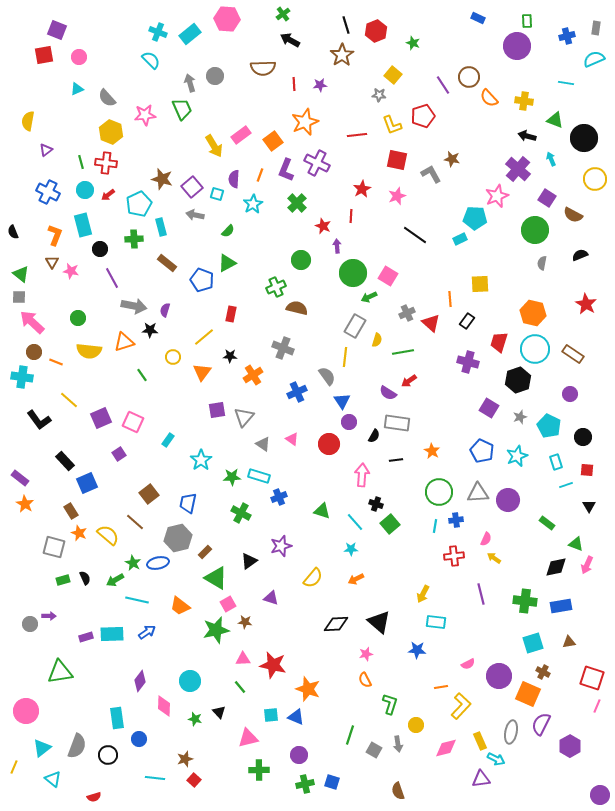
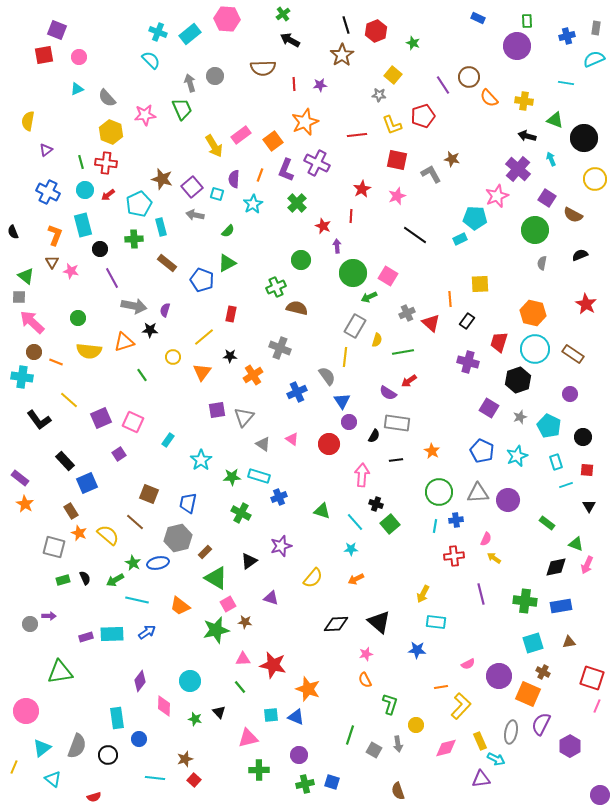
green triangle at (21, 274): moved 5 px right, 2 px down
gray cross at (283, 348): moved 3 px left
brown square at (149, 494): rotated 30 degrees counterclockwise
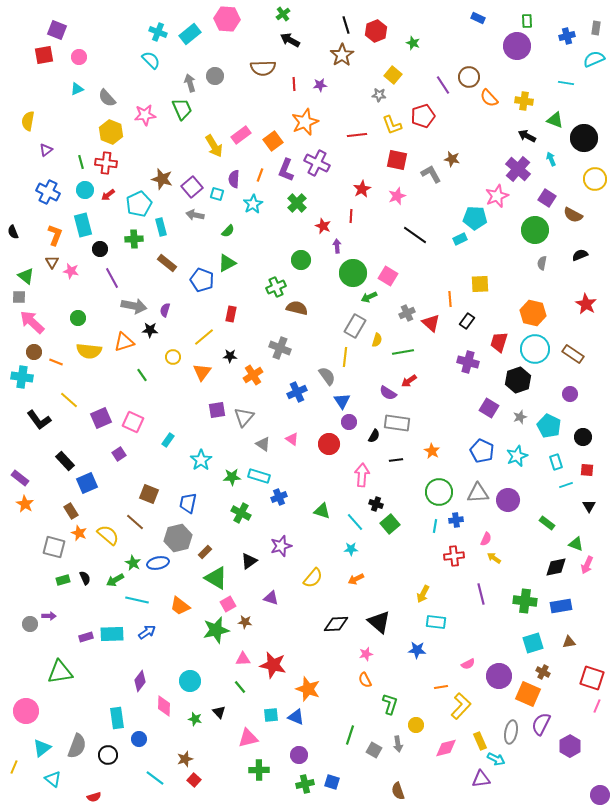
black arrow at (527, 136): rotated 12 degrees clockwise
cyan line at (155, 778): rotated 30 degrees clockwise
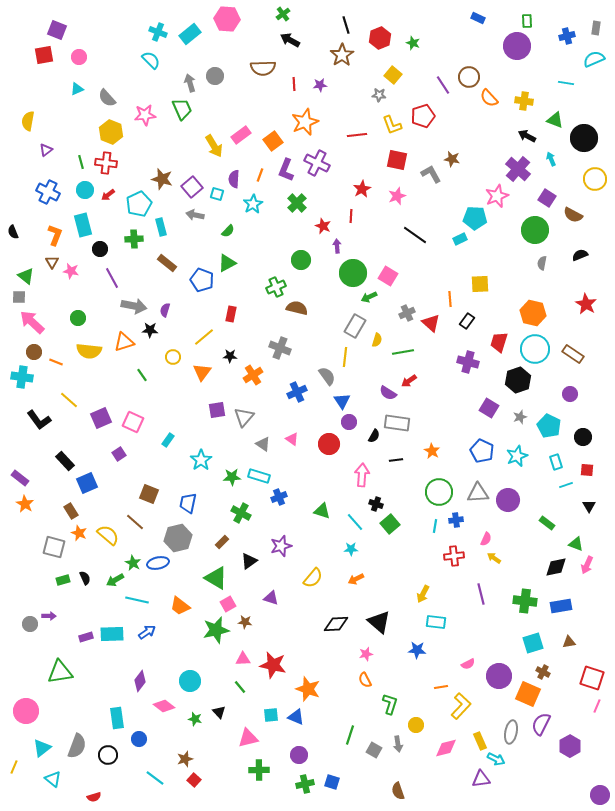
red hexagon at (376, 31): moved 4 px right, 7 px down
brown rectangle at (205, 552): moved 17 px right, 10 px up
pink diamond at (164, 706): rotated 55 degrees counterclockwise
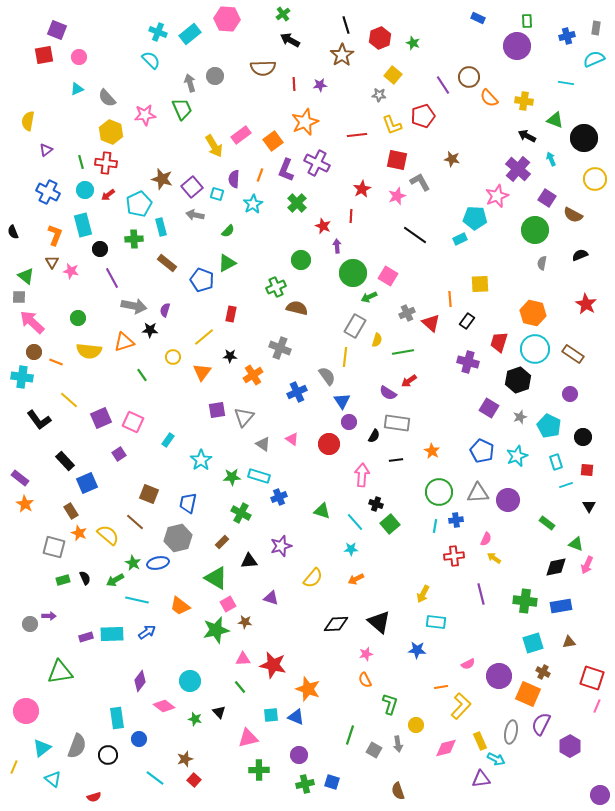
gray L-shape at (431, 174): moved 11 px left, 8 px down
black triangle at (249, 561): rotated 30 degrees clockwise
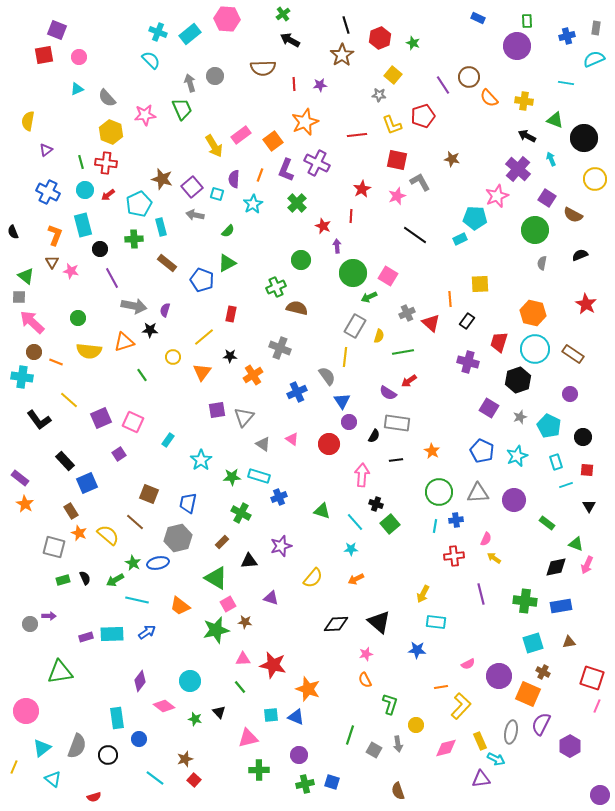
yellow semicircle at (377, 340): moved 2 px right, 4 px up
purple circle at (508, 500): moved 6 px right
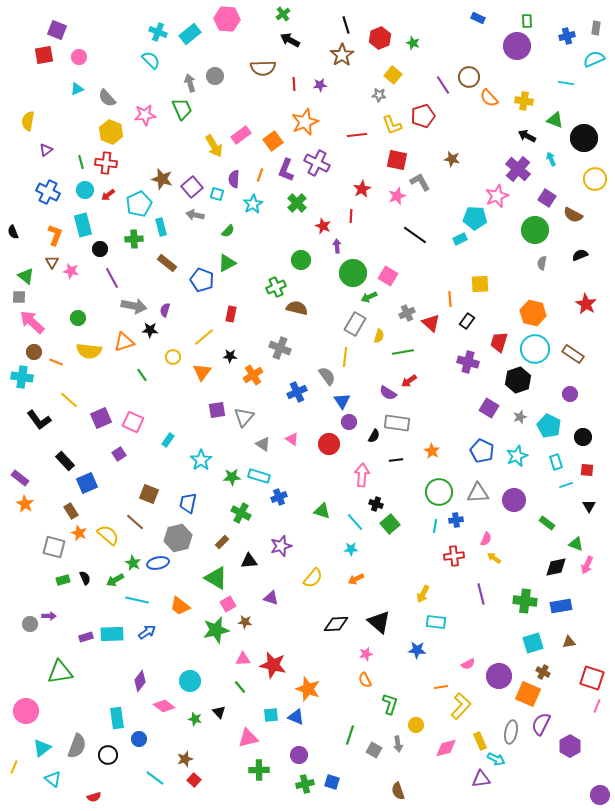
gray rectangle at (355, 326): moved 2 px up
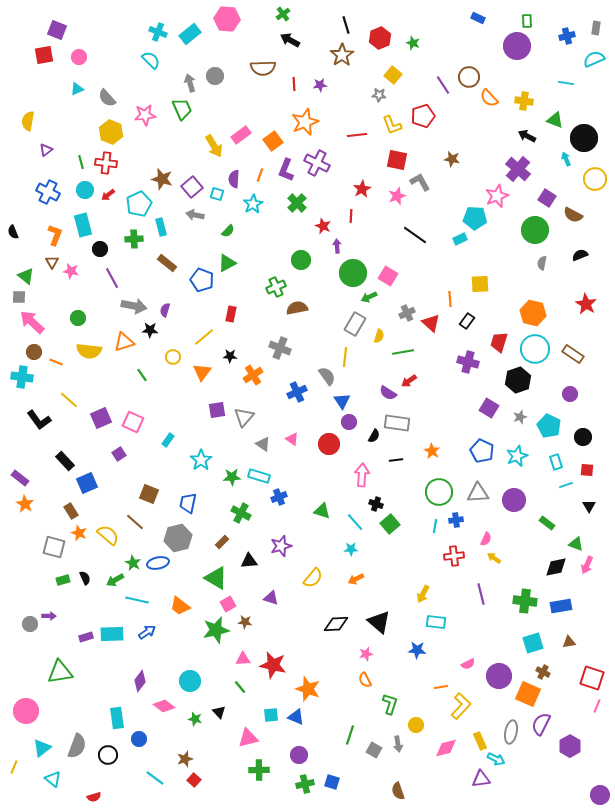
cyan arrow at (551, 159): moved 15 px right
brown semicircle at (297, 308): rotated 25 degrees counterclockwise
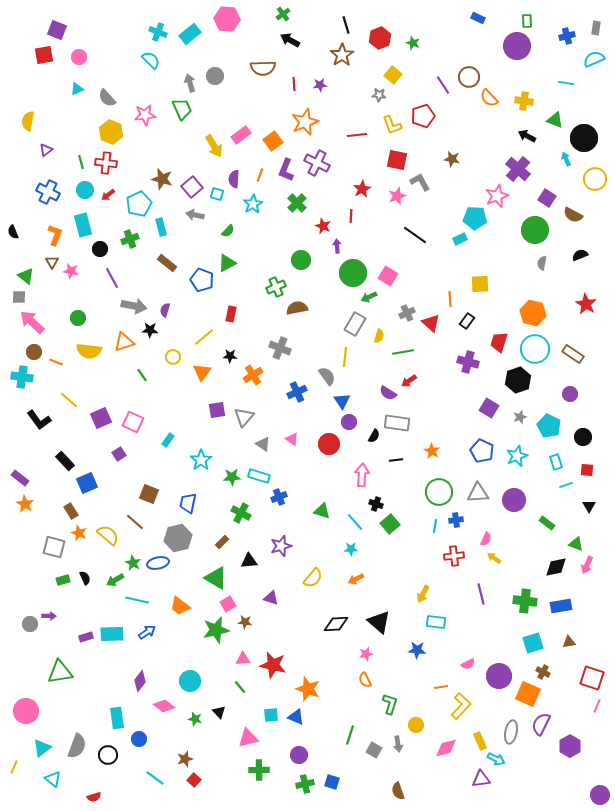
green cross at (134, 239): moved 4 px left; rotated 18 degrees counterclockwise
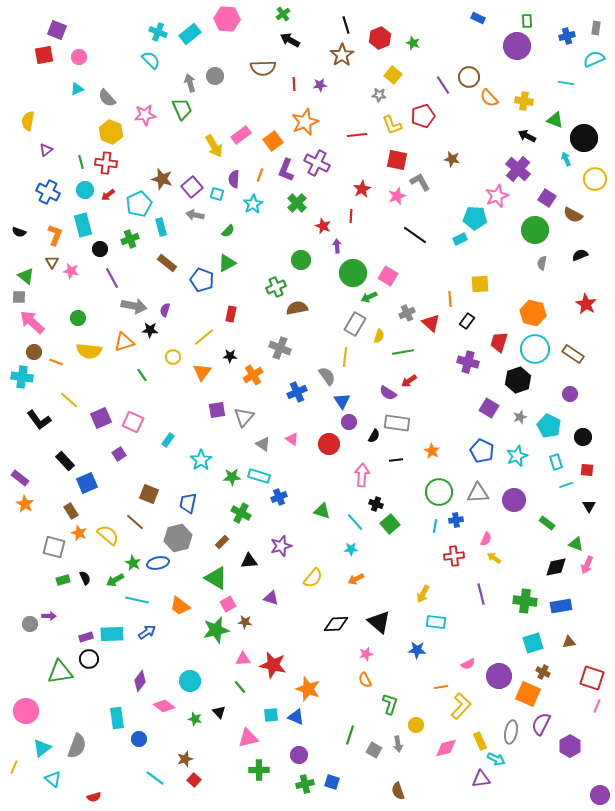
black semicircle at (13, 232): moved 6 px right; rotated 48 degrees counterclockwise
black circle at (108, 755): moved 19 px left, 96 px up
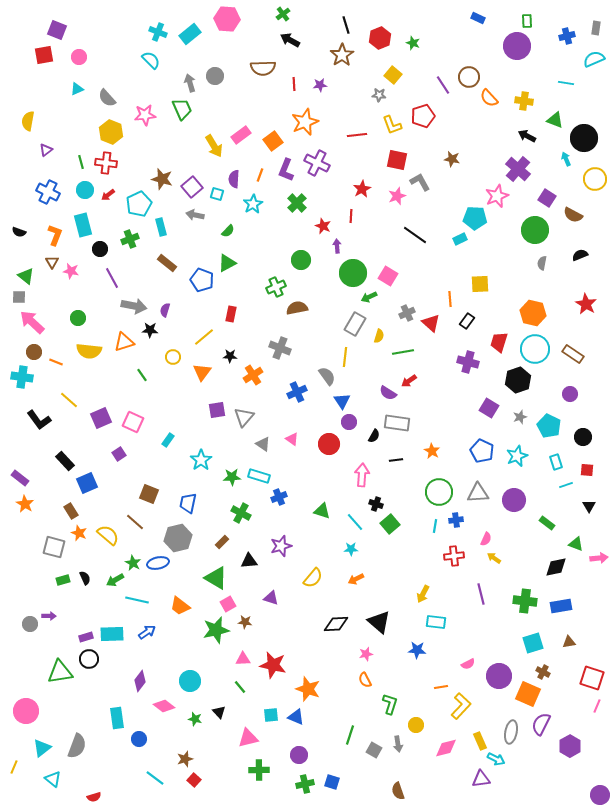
pink arrow at (587, 565): moved 12 px right, 7 px up; rotated 120 degrees counterclockwise
